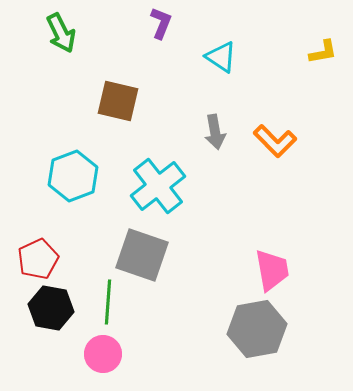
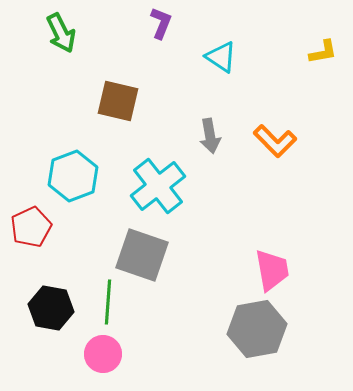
gray arrow: moved 5 px left, 4 px down
red pentagon: moved 7 px left, 32 px up
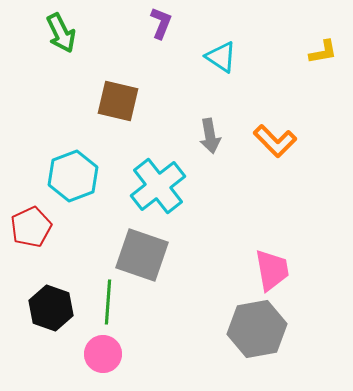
black hexagon: rotated 9 degrees clockwise
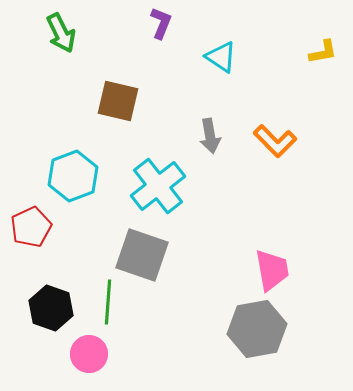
pink circle: moved 14 px left
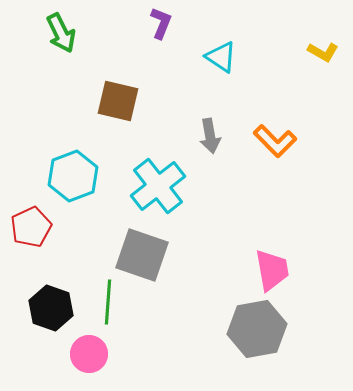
yellow L-shape: rotated 40 degrees clockwise
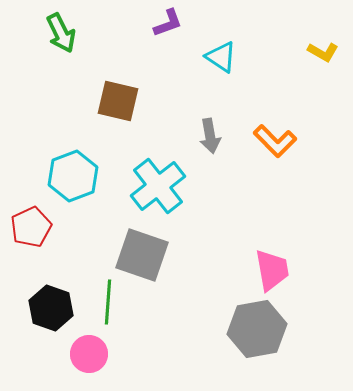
purple L-shape: moved 7 px right; rotated 48 degrees clockwise
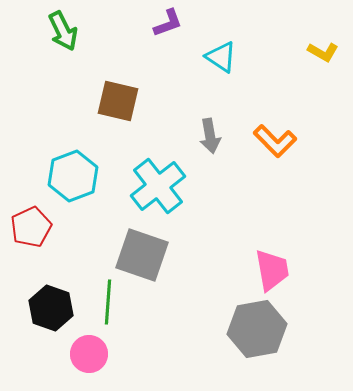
green arrow: moved 2 px right, 2 px up
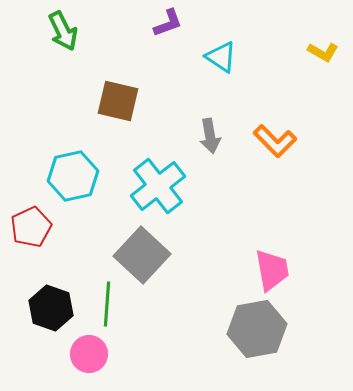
cyan hexagon: rotated 9 degrees clockwise
gray square: rotated 24 degrees clockwise
green line: moved 1 px left, 2 px down
